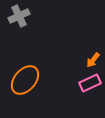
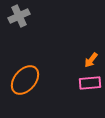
orange arrow: moved 2 px left
pink rectangle: rotated 20 degrees clockwise
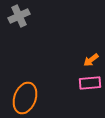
orange arrow: rotated 14 degrees clockwise
orange ellipse: moved 18 px down; rotated 20 degrees counterclockwise
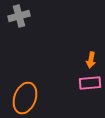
gray cross: rotated 10 degrees clockwise
orange arrow: rotated 42 degrees counterclockwise
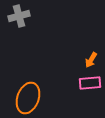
orange arrow: rotated 21 degrees clockwise
orange ellipse: moved 3 px right
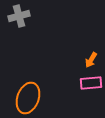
pink rectangle: moved 1 px right
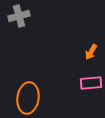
orange arrow: moved 8 px up
orange ellipse: rotated 12 degrees counterclockwise
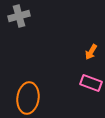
pink rectangle: rotated 25 degrees clockwise
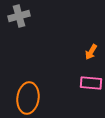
pink rectangle: rotated 15 degrees counterclockwise
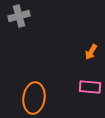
pink rectangle: moved 1 px left, 4 px down
orange ellipse: moved 6 px right
